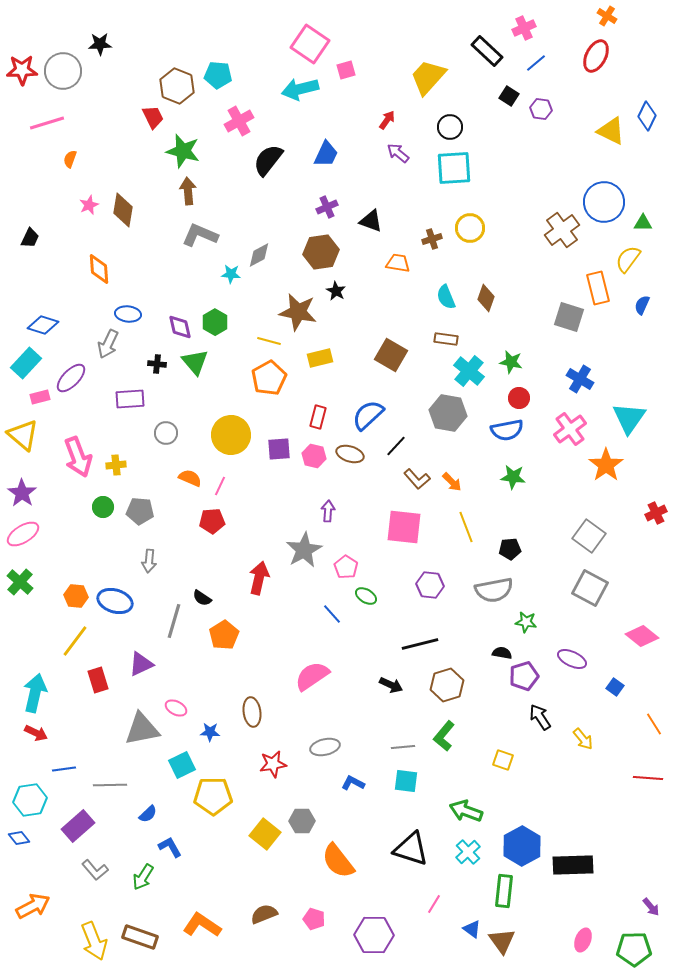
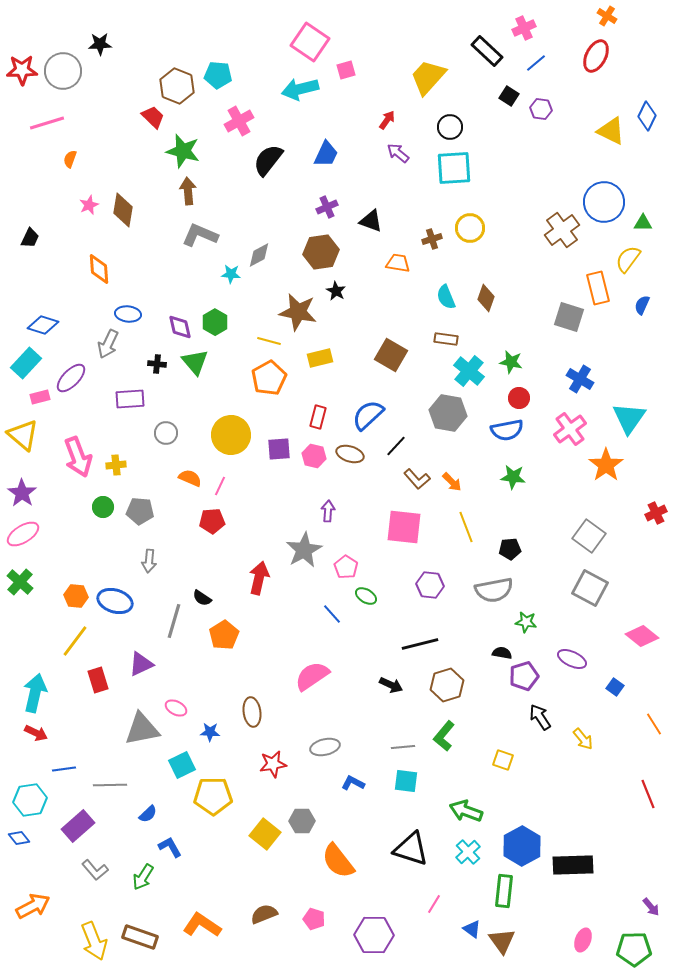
pink square at (310, 44): moved 2 px up
red trapezoid at (153, 117): rotated 20 degrees counterclockwise
red line at (648, 778): moved 16 px down; rotated 64 degrees clockwise
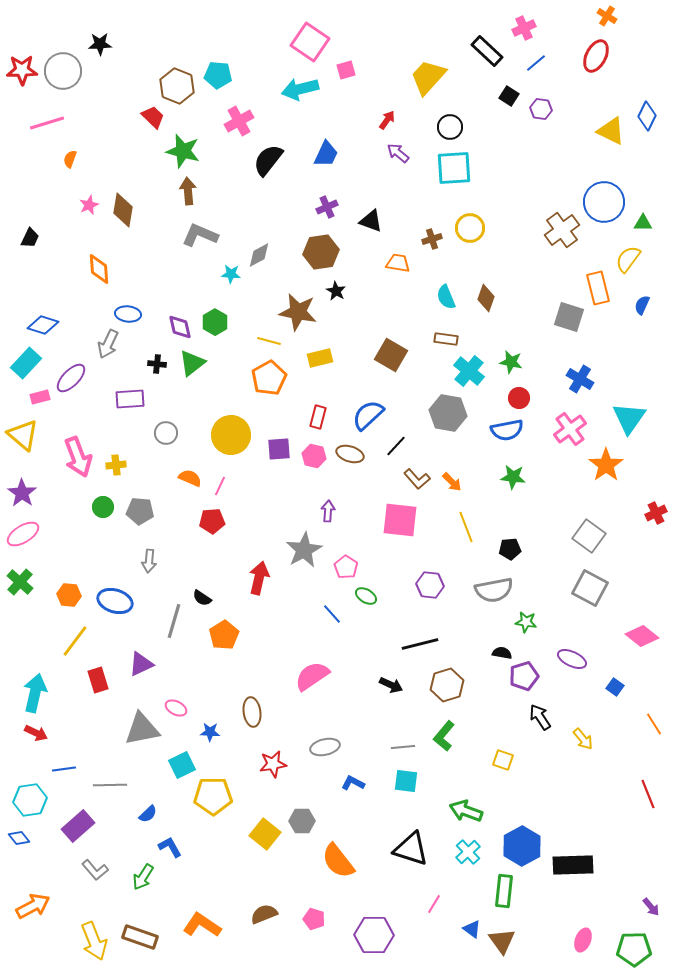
green triangle at (195, 362): moved 3 px left, 1 px down; rotated 32 degrees clockwise
pink square at (404, 527): moved 4 px left, 7 px up
orange hexagon at (76, 596): moved 7 px left, 1 px up
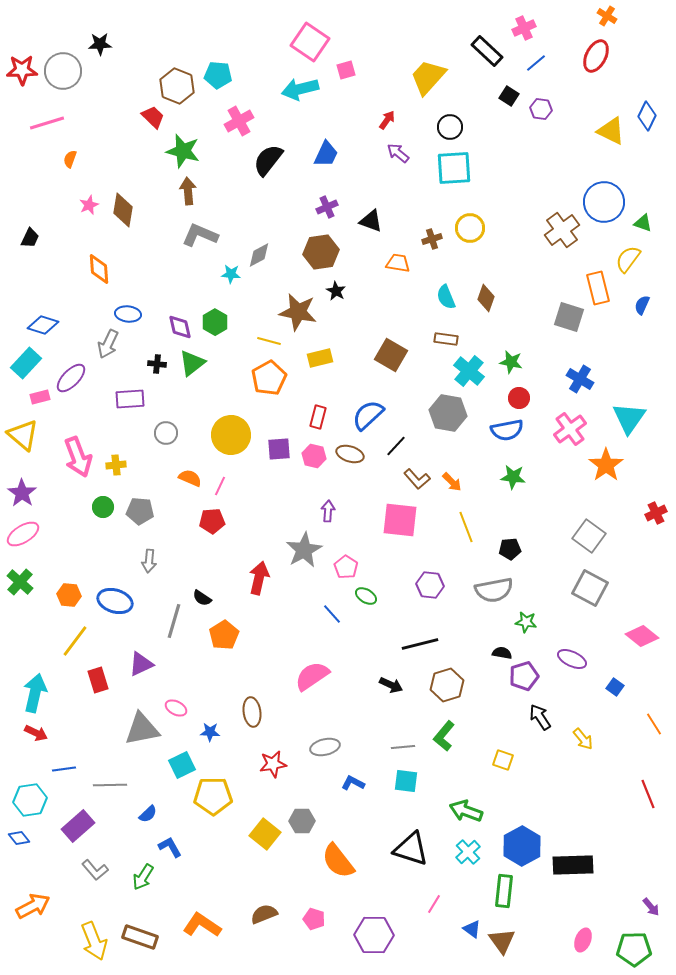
green triangle at (643, 223): rotated 18 degrees clockwise
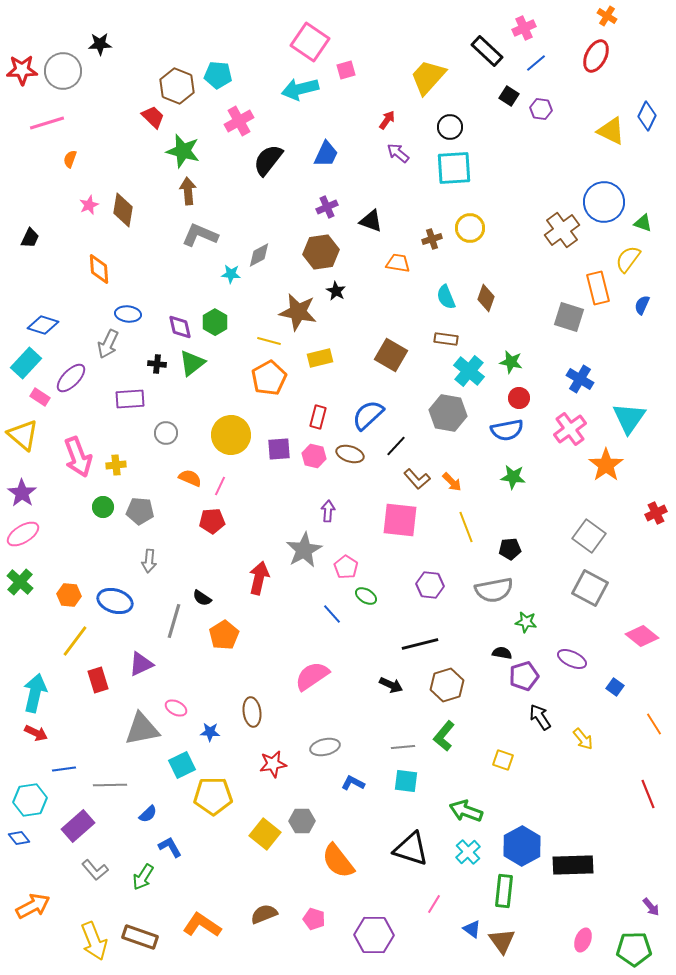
pink rectangle at (40, 397): rotated 48 degrees clockwise
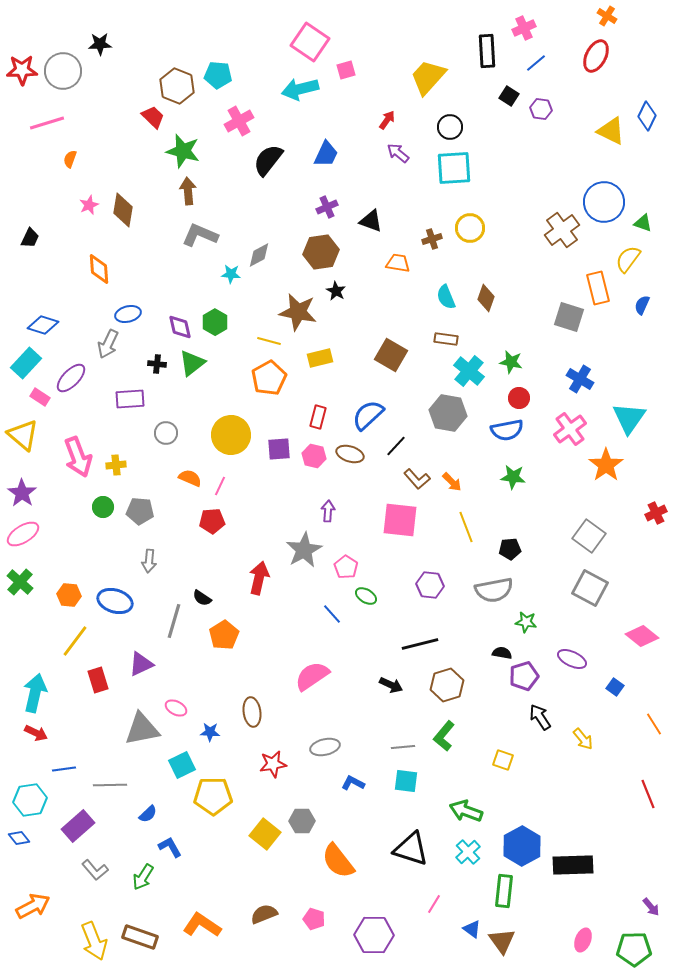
black rectangle at (487, 51): rotated 44 degrees clockwise
blue ellipse at (128, 314): rotated 20 degrees counterclockwise
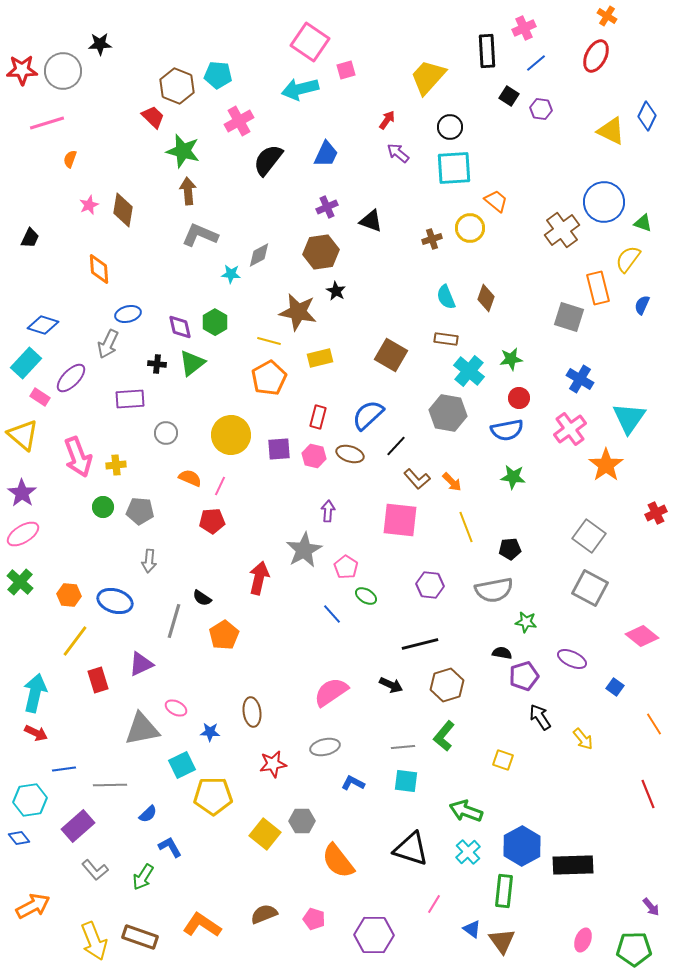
orange trapezoid at (398, 263): moved 98 px right, 62 px up; rotated 30 degrees clockwise
green star at (511, 362): moved 3 px up; rotated 20 degrees counterclockwise
pink semicircle at (312, 676): moved 19 px right, 16 px down
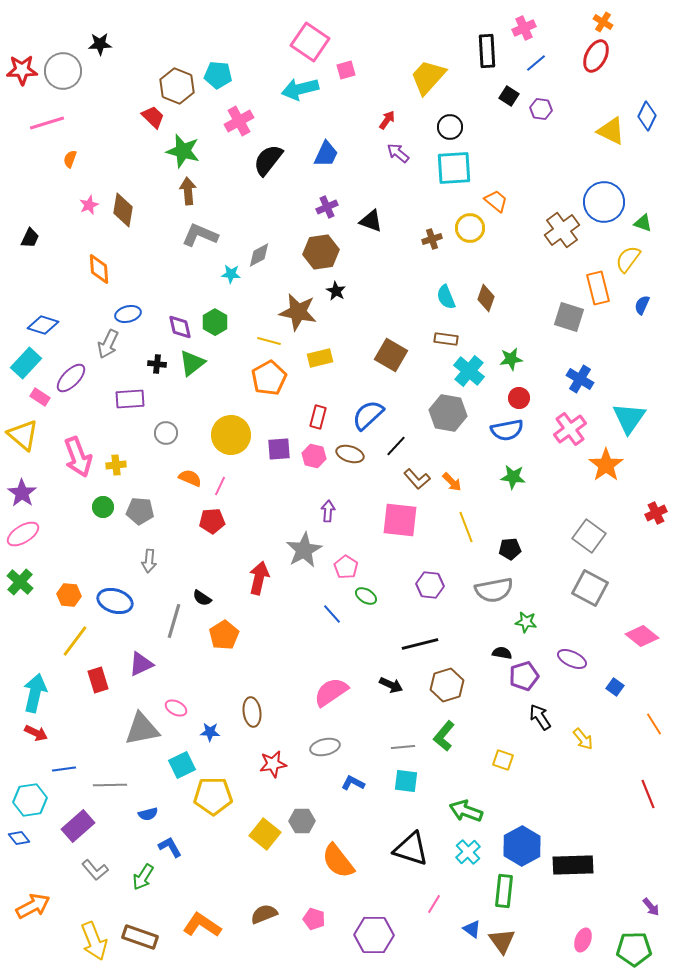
orange cross at (607, 16): moved 4 px left, 6 px down
blue semicircle at (148, 814): rotated 30 degrees clockwise
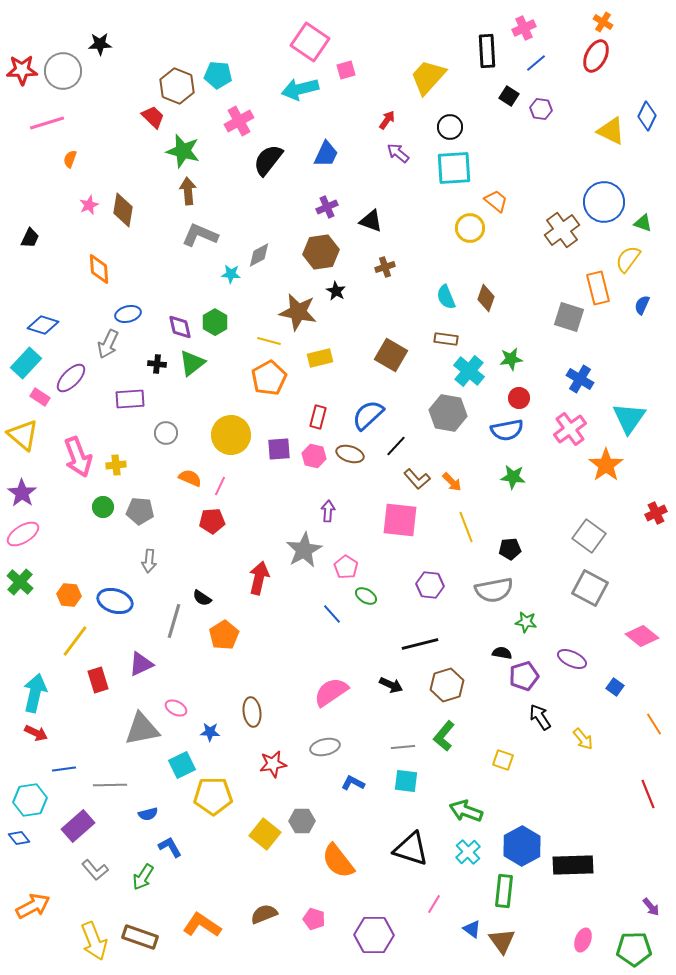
brown cross at (432, 239): moved 47 px left, 28 px down
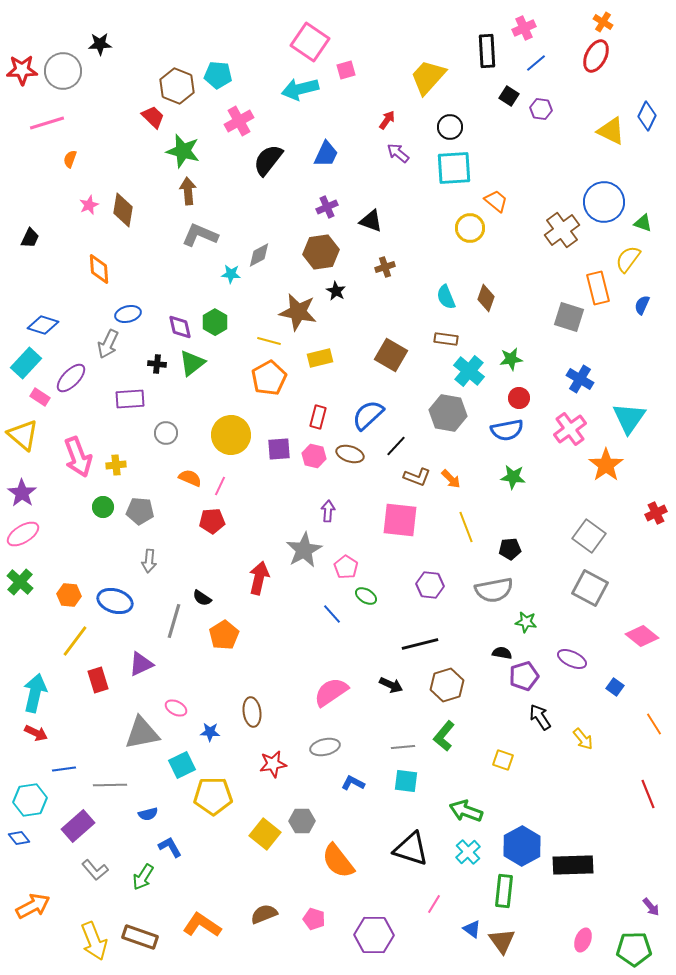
brown L-shape at (417, 479): moved 2 px up; rotated 28 degrees counterclockwise
orange arrow at (452, 482): moved 1 px left, 3 px up
gray triangle at (142, 729): moved 4 px down
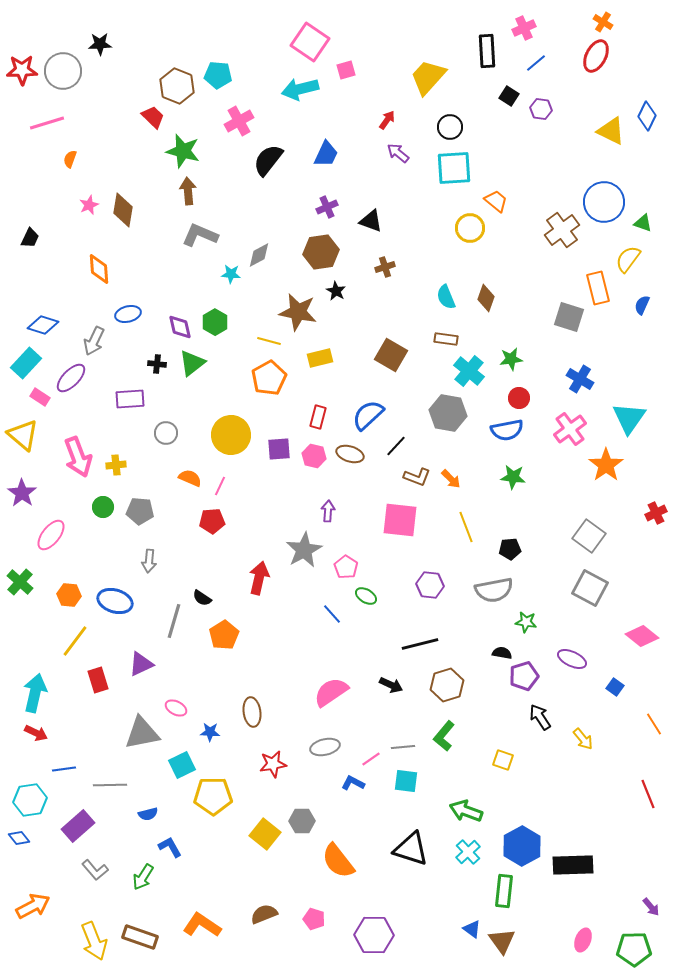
gray arrow at (108, 344): moved 14 px left, 3 px up
pink ellipse at (23, 534): moved 28 px right, 1 px down; rotated 20 degrees counterclockwise
pink line at (434, 904): moved 63 px left, 145 px up; rotated 24 degrees clockwise
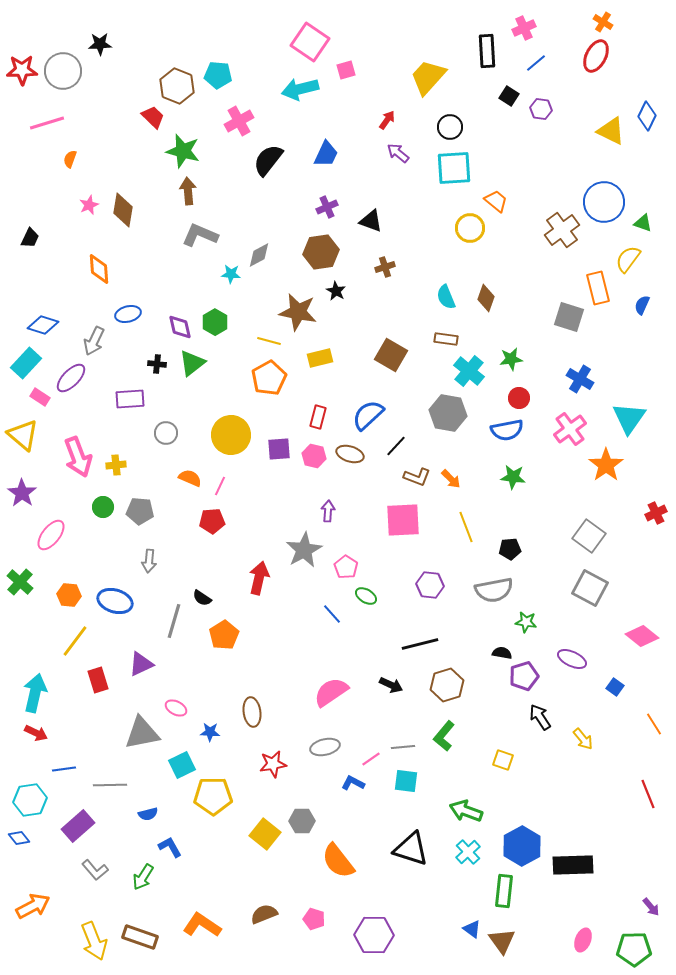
pink square at (400, 520): moved 3 px right; rotated 9 degrees counterclockwise
